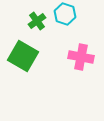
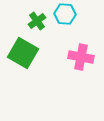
cyan hexagon: rotated 15 degrees counterclockwise
green square: moved 3 px up
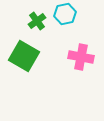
cyan hexagon: rotated 15 degrees counterclockwise
green square: moved 1 px right, 3 px down
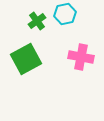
green square: moved 2 px right, 3 px down; rotated 32 degrees clockwise
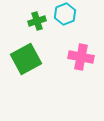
cyan hexagon: rotated 10 degrees counterclockwise
green cross: rotated 18 degrees clockwise
